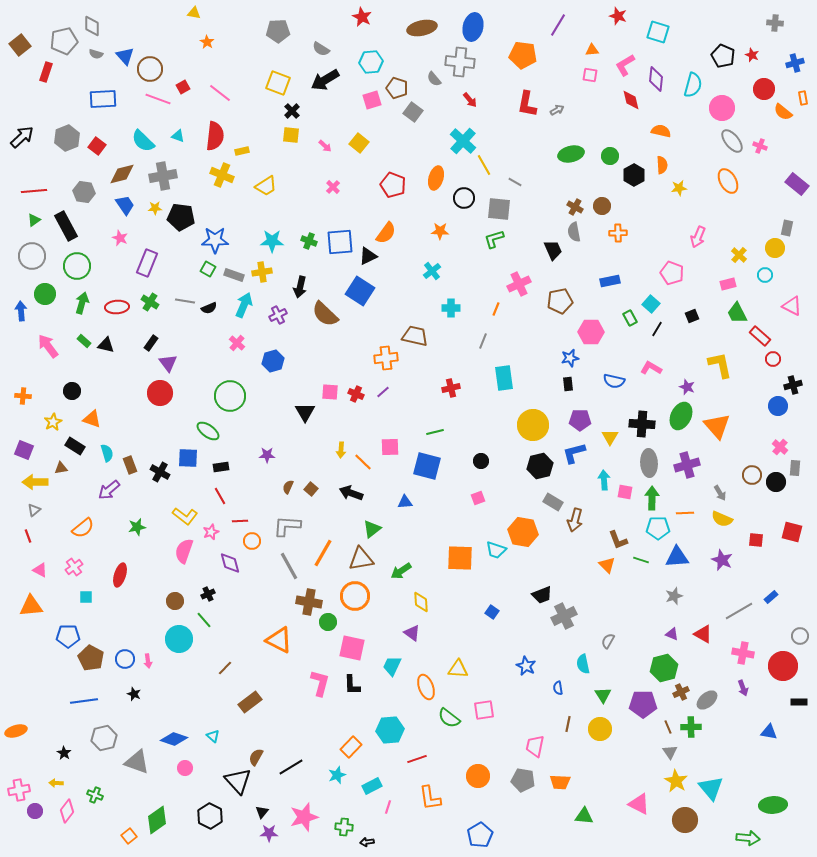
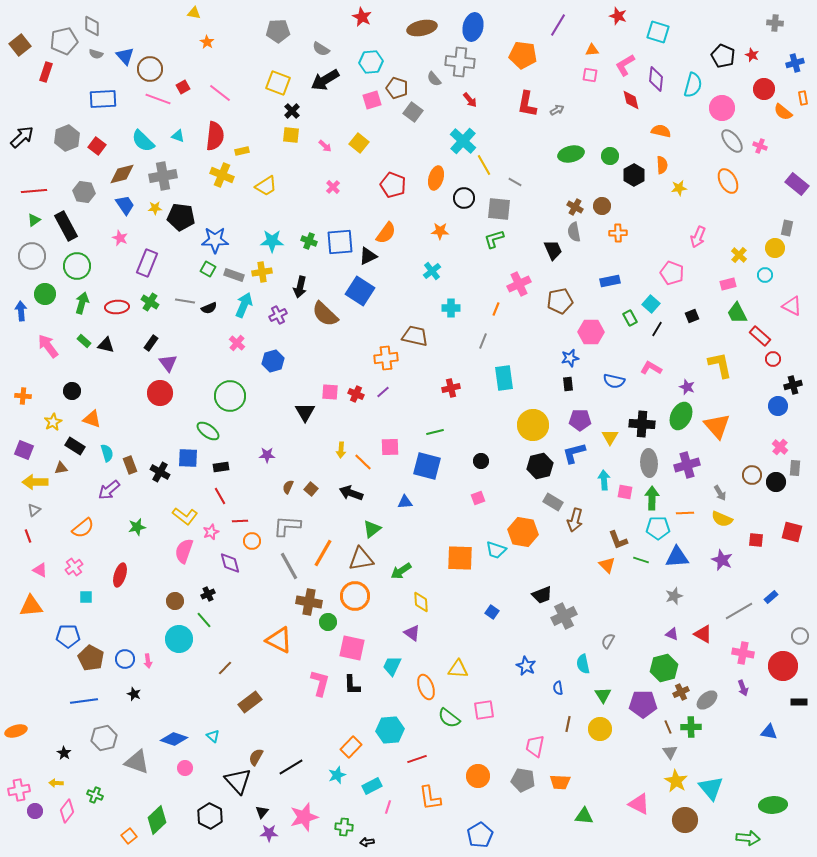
green diamond at (157, 820): rotated 8 degrees counterclockwise
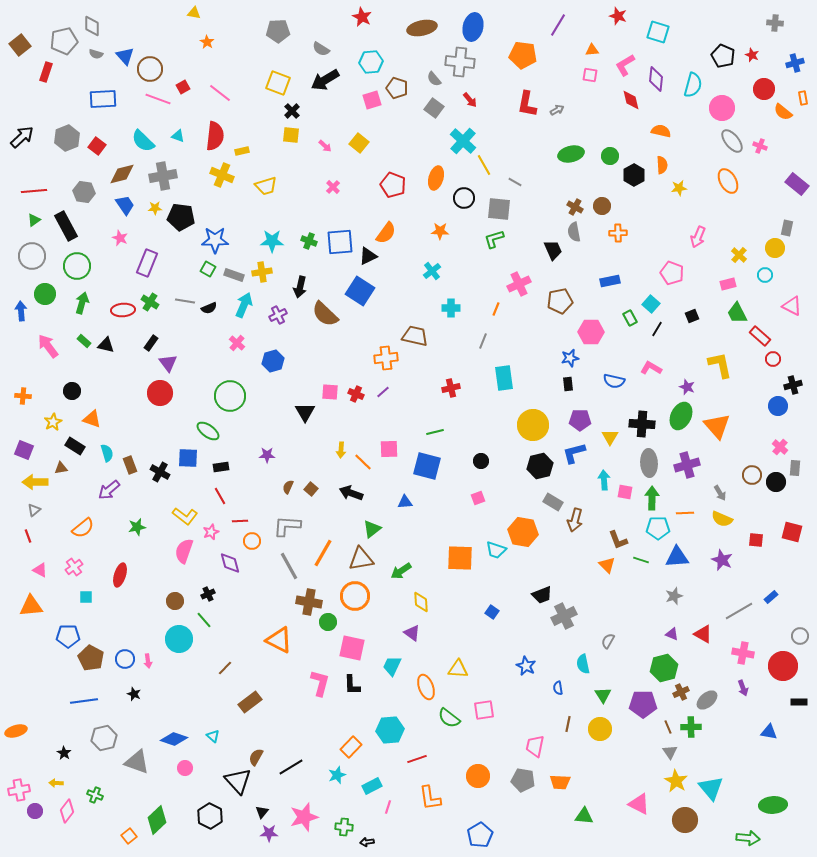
gray square at (413, 112): moved 21 px right, 4 px up
yellow trapezoid at (266, 186): rotated 15 degrees clockwise
red ellipse at (117, 307): moved 6 px right, 3 px down
pink square at (390, 447): moved 1 px left, 2 px down
